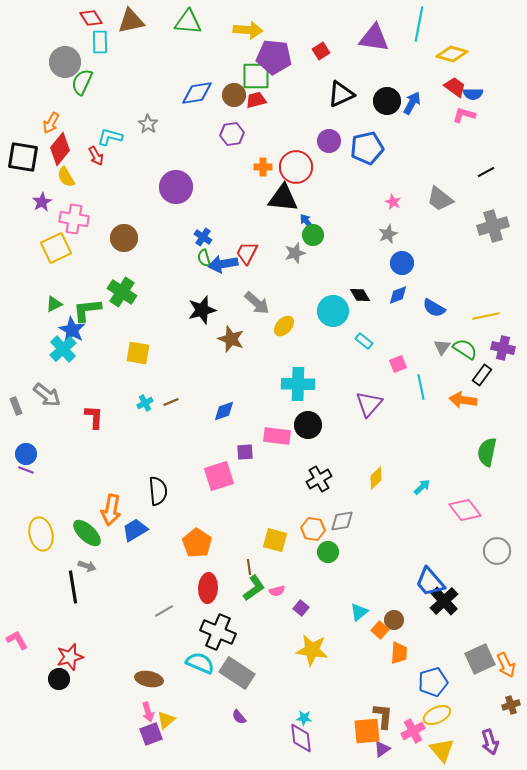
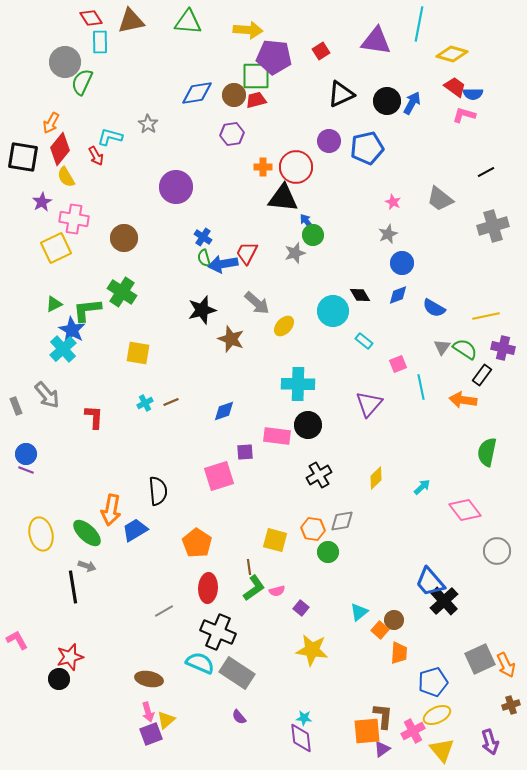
purple triangle at (374, 38): moved 2 px right, 3 px down
gray arrow at (47, 395): rotated 12 degrees clockwise
black cross at (319, 479): moved 4 px up
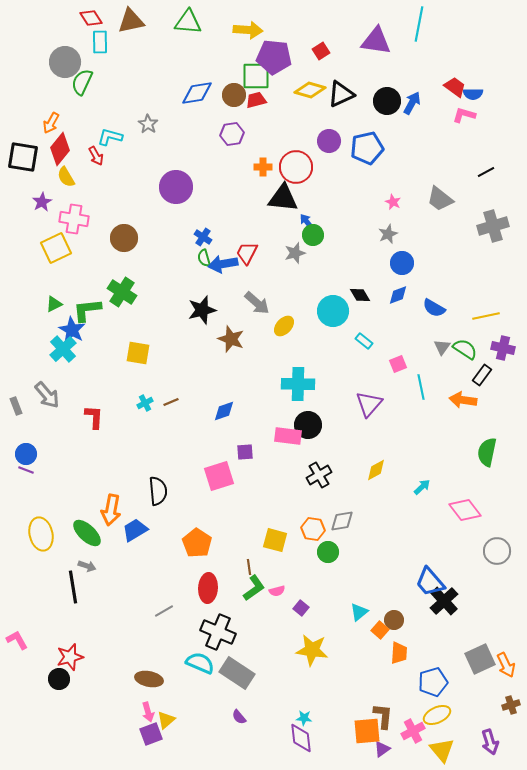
yellow diamond at (452, 54): moved 142 px left, 36 px down
pink rectangle at (277, 436): moved 11 px right
yellow diamond at (376, 478): moved 8 px up; rotated 15 degrees clockwise
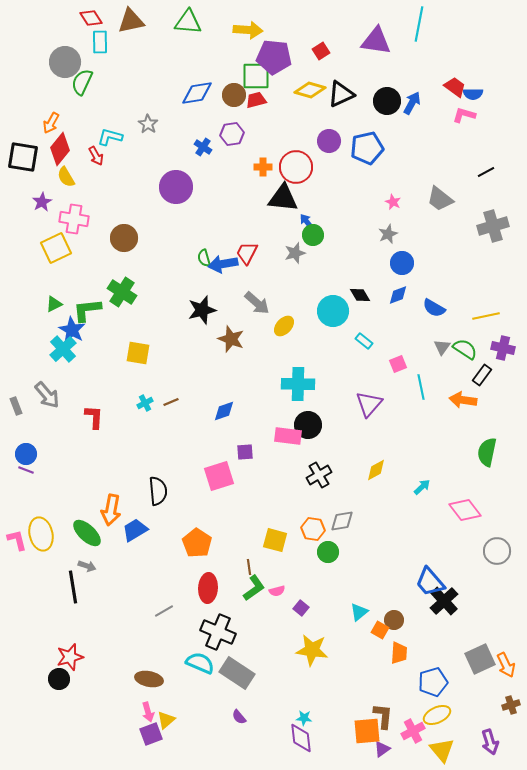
blue cross at (203, 237): moved 90 px up
orange square at (380, 630): rotated 12 degrees counterclockwise
pink L-shape at (17, 640): moved 100 px up; rotated 15 degrees clockwise
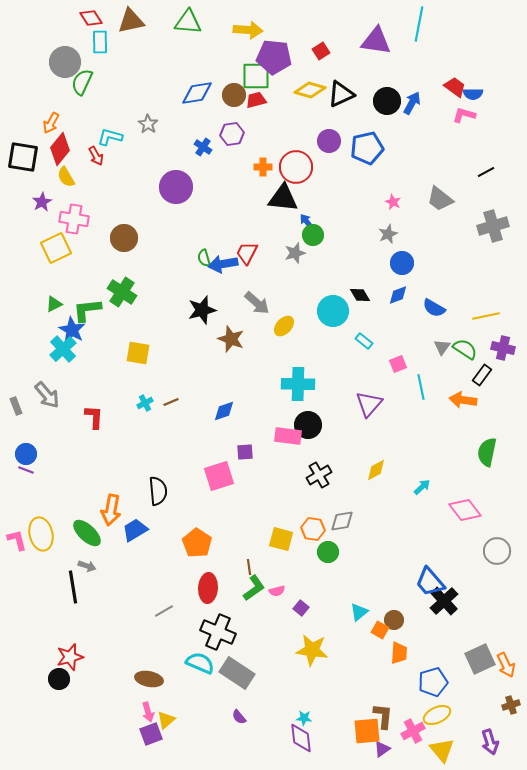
yellow square at (275, 540): moved 6 px right, 1 px up
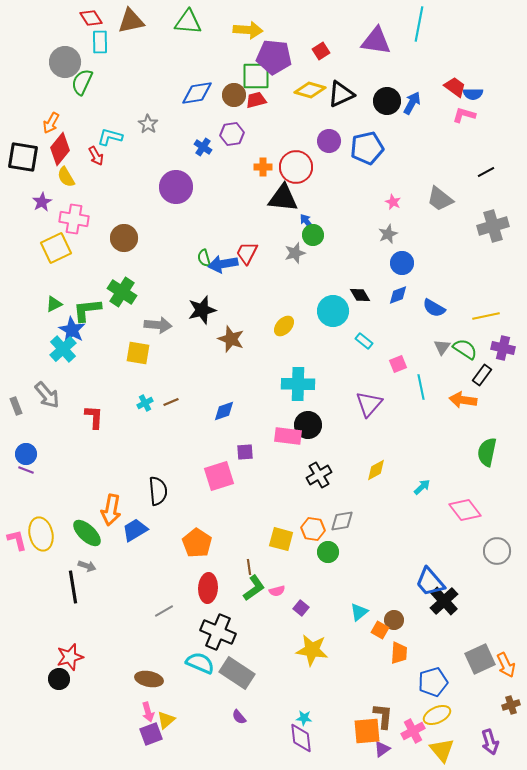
gray arrow at (257, 303): moved 99 px left, 22 px down; rotated 36 degrees counterclockwise
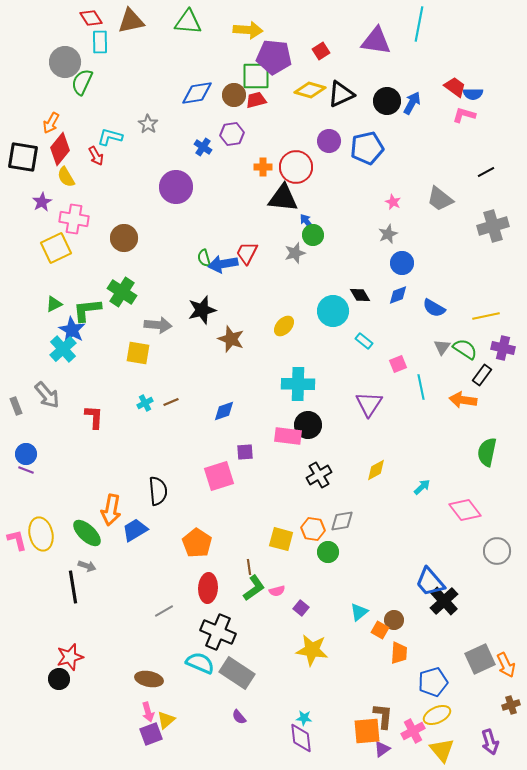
purple triangle at (369, 404): rotated 8 degrees counterclockwise
